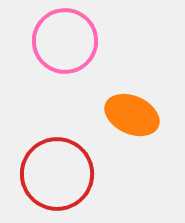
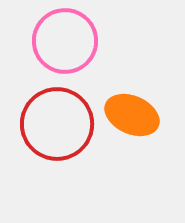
red circle: moved 50 px up
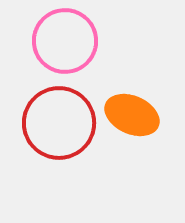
red circle: moved 2 px right, 1 px up
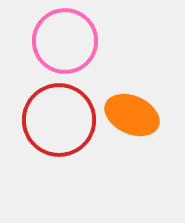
red circle: moved 3 px up
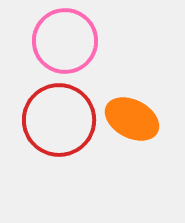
orange ellipse: moved 4 px down; rotated 4 degrees clockwise
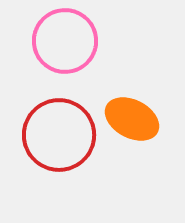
red circle: moved 15 px down
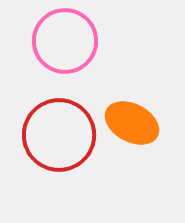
orange ellipse: moved 4 px down
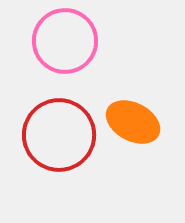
orange ellipse: moved 1 px right, 1 px up
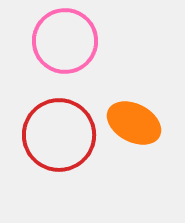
orange ellipse: moved 1 px right, 1 px down
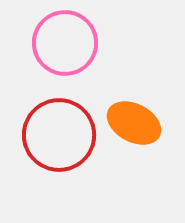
pink circle: moved 2 px down
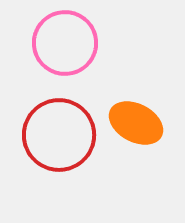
orange ellipse: moved 2 px right
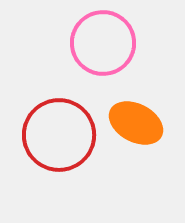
pink circle: moved 38 px right
